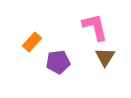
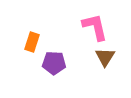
orange rectangle: rotated 24 degrees counterclockwise
purple pentagon: moved 4 px left, 1 px down; rotated 10 degrees clockwise
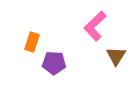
pink L-shape: moved 1 px up; rotated 120 degrees counterclockwise
brown triangle: moved 11 px right, 1 px up
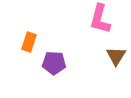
pink L-shape: moved 5 px right, 7 px up; rotated 32 degrees counterclockwise
orange rectangle: moved 3 px left
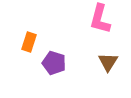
brown triangle: moved 8 px left, 6 px down
purple pentagon: rotated 15 degrees clockwise
